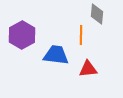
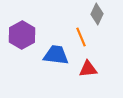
gray diamond: rotated 20 degrees clockwise
orange line: moved 2 px down; rotated 24 degrees counterclockwise
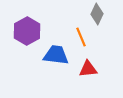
purple hexagon: moved 5 px right, 4 px up
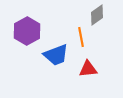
gray diamond: moved 1 px down; rotated 30 degrees clockwise
orange line: rotated 12 degrees clockwise
blue trapezoid: rotated 152 degrees clockwise
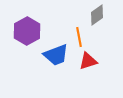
orange line: moved 2 px left
red triangle: moved 8 px up; rotated 12 degrees counterclockwise
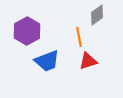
blue trapezoid: moved 9 px left, 6 px down
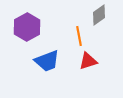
gray diamond: moved 2 px right
purple hexagon: moved 4 px up
orange line: moved 1 px up
